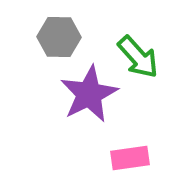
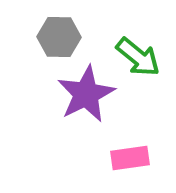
green arrow: rotated 9 degrees counterclockwise
purple star: moved 3 px left
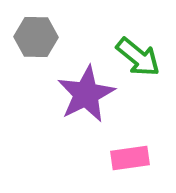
gray hexagon: moved 23 px left
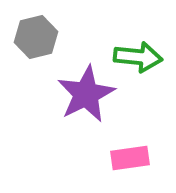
gray hexagon: rotated 15 degrees counterclockwise
green arrow: rotated 33 degrees counterclockwise
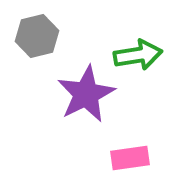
gray hexagon: moved 1 px right, 1 px up
green arrow: moved 2 px up; rotated 15 degrees counterclockwise
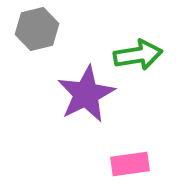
gray hexagon: moved 7 px up
pink rectangle: moved 6 px down
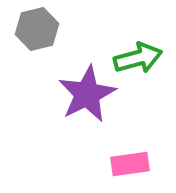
green arrow: moved 3 px down; rotated 6 degrees counterclockwise
purple star: moved 1 px right
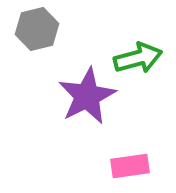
purple star: moved 2 px down
pink rectangle: moved 2 px down
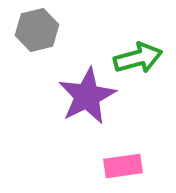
gray hexagon: moved 1 px down
pink rectangle: moved 7 px left
